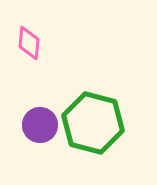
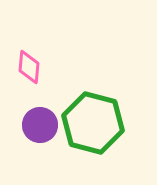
pink diamond: moved 24 px down
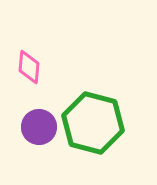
purple circle: moved 1 px left, 2 px down
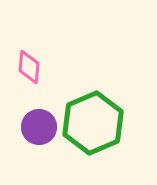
green hexagon: rotated 22 degrees clockwise
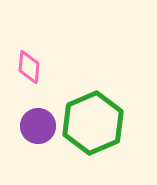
purple circle: moved 1 px left, 1 px up
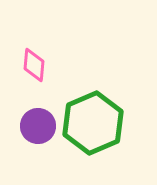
pink diamond: moved 5 px right, 2 px up
